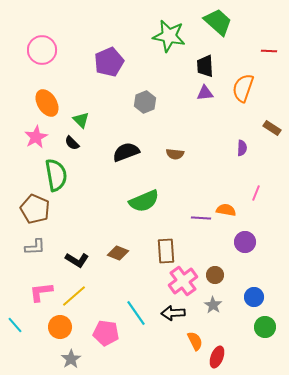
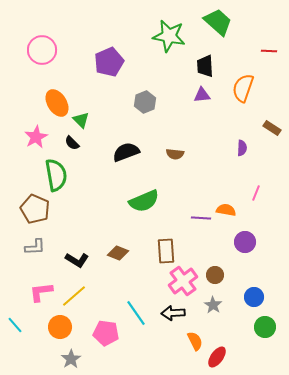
purple triangle at (205, 93): moved 3 px left, 2 px down
orange ellipse at (47, 103): moved 10 px right
red ellipse at (217, 357): rotated 15 degrees clockwise
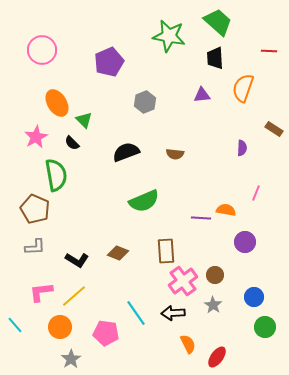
black trapezoid at (205, 66): moved 10 px right, 8 px up
green triangle at (81, 120): moved 3 px right
brown rectangle at (272, 128): moved 2 px right, 1 px down
orange semicircle at (195, 341): moved 7 px left, 3 px down
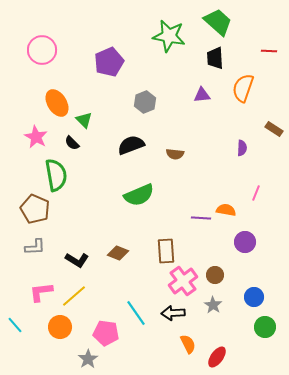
pink star at (36, 137): rotated 15 degrees counterclockwise
black semicircle at (126, 152): moved 5 px right, 7 px up
green semicircle at (144, 201): moved 5 px left, 6 px up
gray star at (71, 359): moved 17 px right
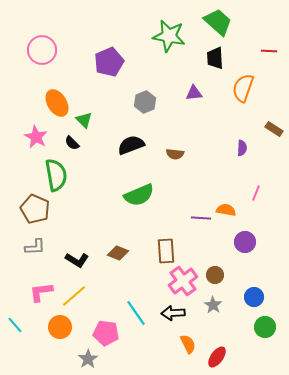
purple triangle at (202, 95): moved 8 px left, 2 px up
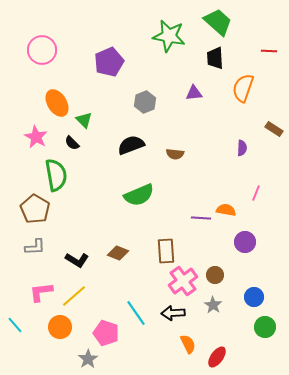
brown pentagon at (35, 209): rotated 8 degrees clockwise
pink pentagon at (106, 333): rotated 10 degrees clockwise
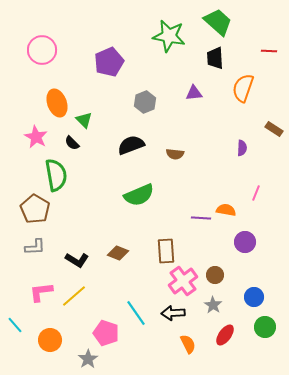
orange ellipse at (57, 103): rotated 12 degrees clockwise
orange circle at (60, 327): moved 10 px left, 13 px down
red ellipse at (217, 357): moved 8 px right, 22 px up
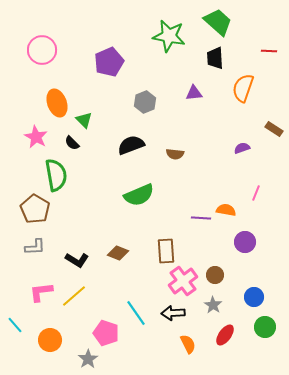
purple semicircle at (242, 148): rotated 112 degrees counterclockwise
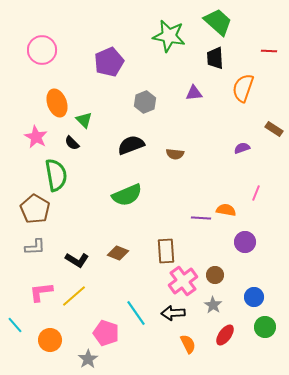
green semicircle at (139, 195): moved 12 px left
